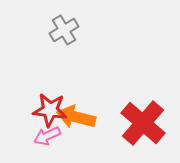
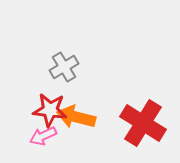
gray cross: moved 37 px down
red cross: rotated 9 degrees counterclockwise
pink arrow: moved 4 px left
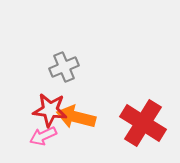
gray cross: rotated 8 degrees clockwise
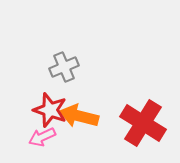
red star: rotated 12 degrees clockwise
orange arrow: moved 3 px right, 1 px up
pink arrow: moved 1 px left, 1 px down
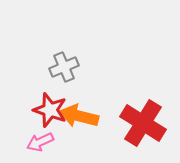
pink arrow: moved 2 px left, 5 px down
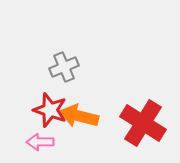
pink arrow: rotated 24 degrees clockwise
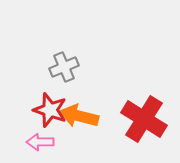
red cross: moved 1 px right, 4 px up
